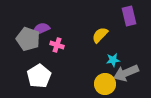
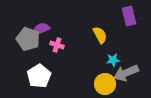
yellow semicircle: rotated 108 degrees clockwise
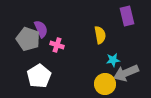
purple rectangle: moved 2 px left
purple semicircle: rotated 90 degrees clockwise
yellow semicircle: rotated 18 degrees clockwise
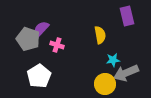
purple semicircle: rotated 114 degrees counterclockwise
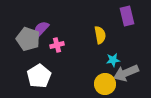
pink cross: rotated 32 degrees counterclockwise
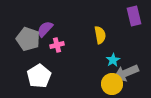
purple rectangle: moved 7 px right
purple semicircle: moved 4 px right
cyan star: rotated 24 degrees counterclockwise
yellow circle: moved 7 px right
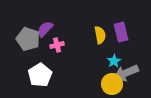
purple rectangle: moved 13 px left, 16 px down
cyan star: moved 1 px right, 1 px down
white pentagon: moved 1 px right, 1 px up
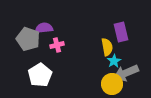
purple semicircle: moved 1 px left, 1 px up; rotated 42 degrees clockwise
yellow semicircle: moved 7 px right, 12 px down
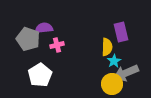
yellow semicircle: rotated 12 degrees clockwise
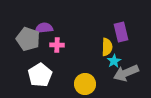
pink cross: rotated 16 degrees clockwise
yellow circle: moved 27 px left
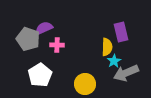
purple semicircle: rotated 18 degrees counterclockwise
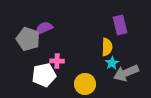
purple rectangle: moved 1 px left, 7 px up
pink cross: moved 16 px down
cyan star: moved 2 px left, 2 px down
white pentagon: moved 4 px right; rotated 20 degrees clockwise
